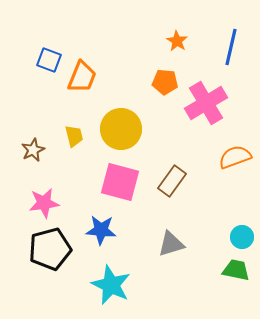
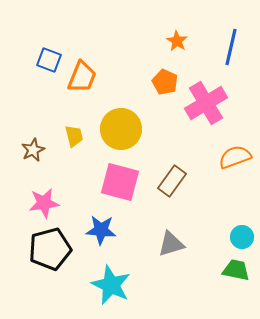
orange pentagon: rotated 20 degrees clockwise
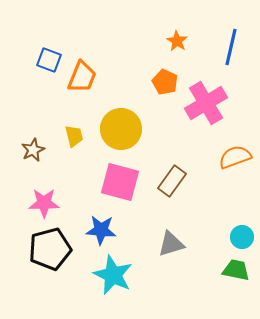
pink star: rotated 8 degrees clockwise
cyan star: moved 2 px right, 10 px up
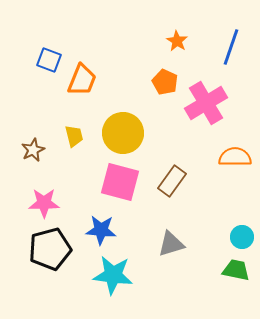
blue line: rotated 6 degrees clockwise
orange trapezoid: moved 3 px down
yellow circle: moved 2 px right, 4 px down
orange semicircle: rotated 20 degrees clockwise
cyan star: rotated 18 degrees counterclockwise
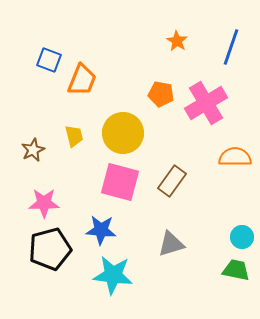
orange pentagon: moved 4 px left, 12 px down; rotated 15 degrees counterclockwise
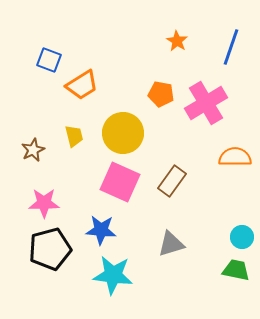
orange trapezoid: moved 5 px down; rotated 36 degrees clockwise
pink square: rotated 9 degrees clockwise
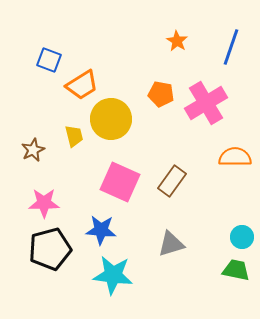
yellow circle: moved 12 px left, 14 px up
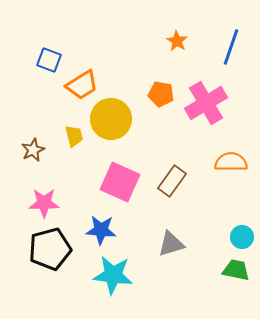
orange semicircle: moved 4 px left, 5 px down
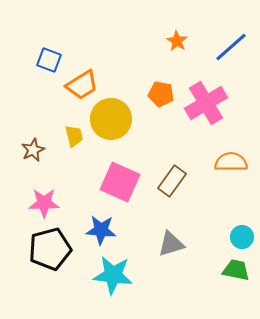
blue line: rotated 30 degrees clockwise
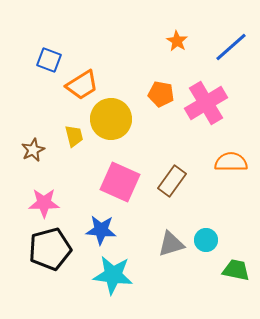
cyan circle: moved 36 px left, 3 px down
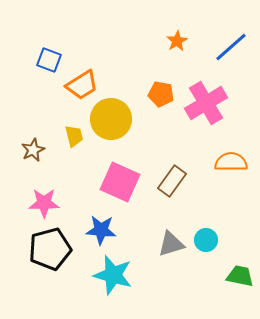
orange star: rotated 10 degrees clockwise
green trapezoid: moved 4 px right, 6 px down
cyan star: rotated 9 degrees clockwise
